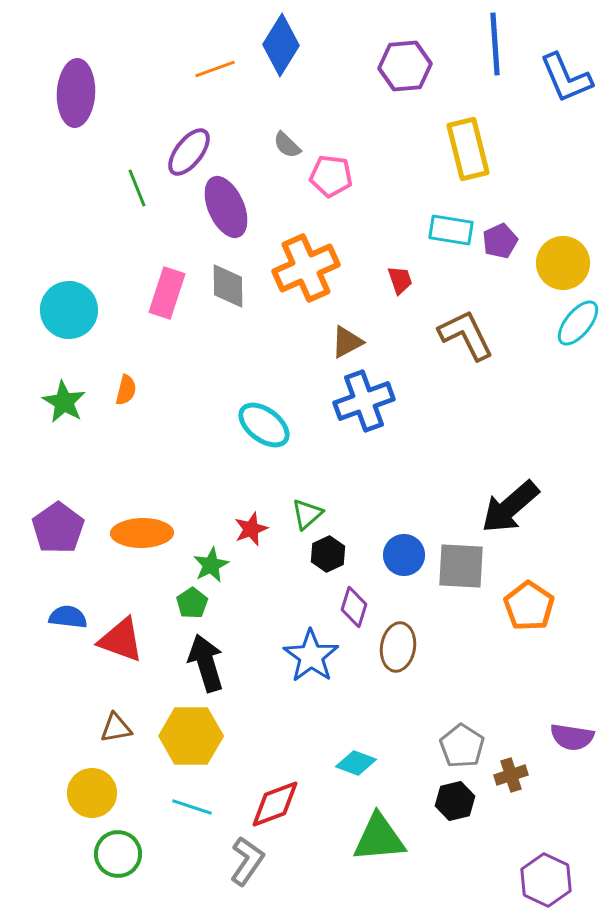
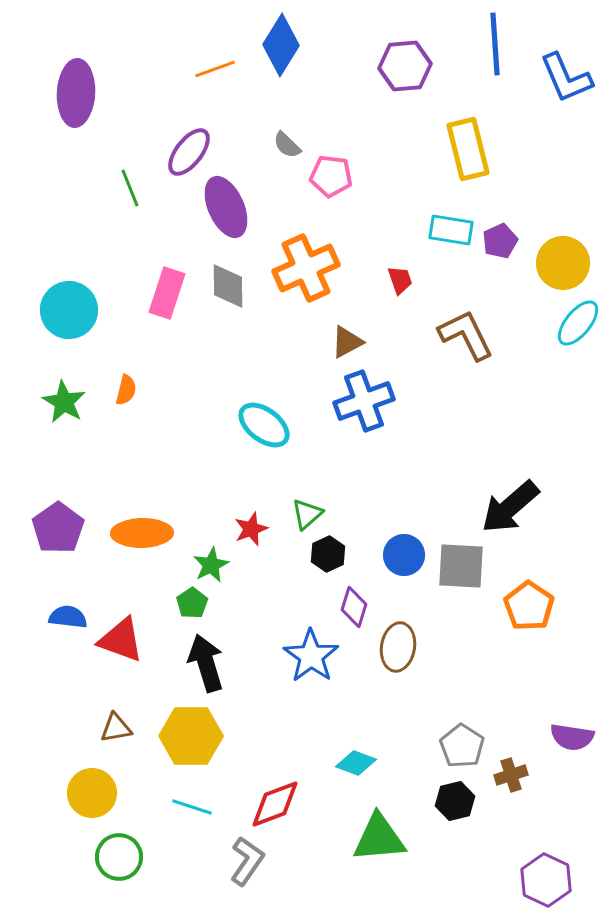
green line at (137, 188): moved 7 px left
green circle at (118, 854): moved 1 px right, 3 px down
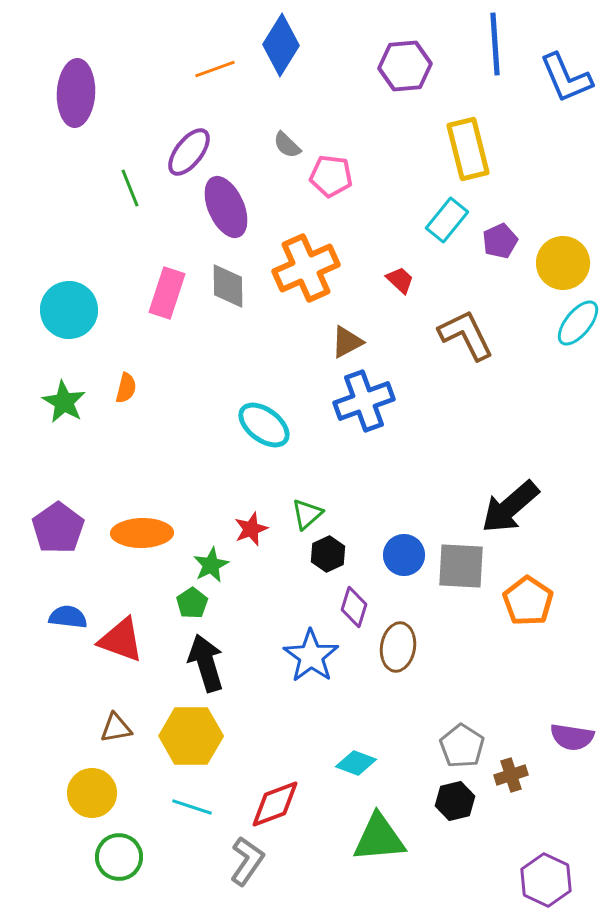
cyan rectangle at (451, 230): moved 4 px left, 10 px up; rotated 60 degrees counterclockwise
red trapezoid at (400, 280): rotated 28 degrees counterclockwise
orange semicircle at (126, 390): moved 2 px up
orange pentagon at (529, 606): moved 1 px left, 5 px up
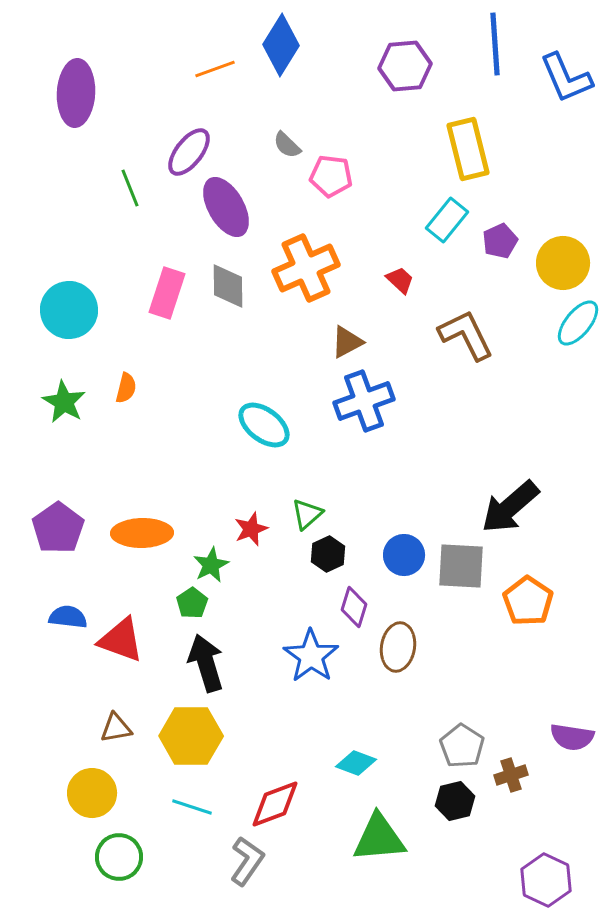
purple ellipse at (226, 207): rotated 6 degrees counterclockwise
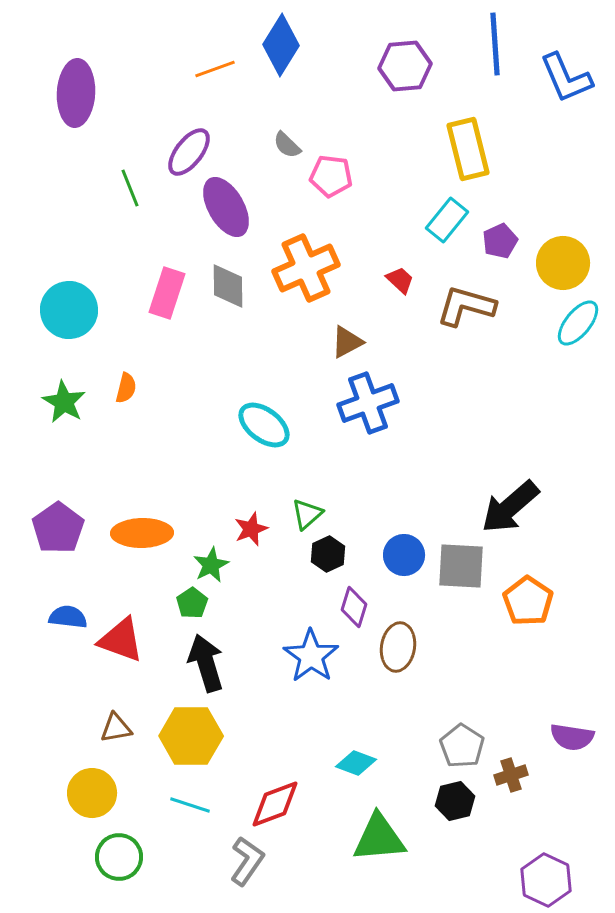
brown L-shape at (466, 335): moved 29 px up; rotated 48 degrees counterclockwise
blue cross at (364, 401): moved 4 px right, 2 px down
cyan line at (192, 807): moved 2 px left, 2 px up
